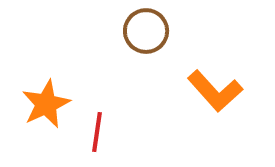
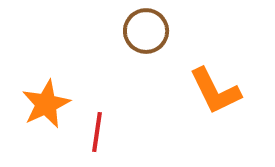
orange L-shape: rotated 16 degrees clockwise
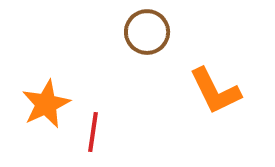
brown circle: moved 1 px right, 1 px down
red line: moved 4 px left
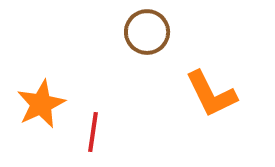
orange L-shape: moved 4 px left, 3 px down
orange star: moved 5 px left
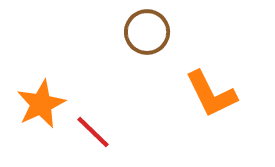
red line: rotated 54 degrees counterclockwise
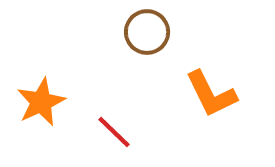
orange star: moved 2 px up
red line: moved 21 px right
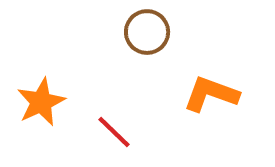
orange L-shape: rotated 136 degrees clockwise
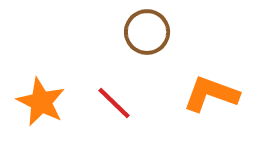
orange star: rotated 21 degrees counterclockwise
red line: moved 29 px up
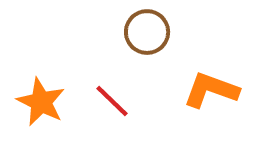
orange L-shape: moved 4 px up
red line: moved 2 px left, 2 px up
